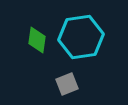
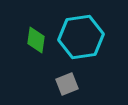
green diamond: moved 1 px left
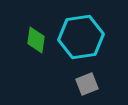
gray square: moved 20 px right
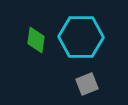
cyan hexagon: rotated 9 degrees clockwise
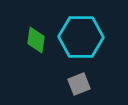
gray square: moved 8 px left
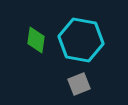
cyan hexagon: moved 3 px down; rotated 9 degrees clockwise
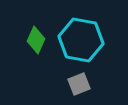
green diamond: rotated 16 degrees clockwise
